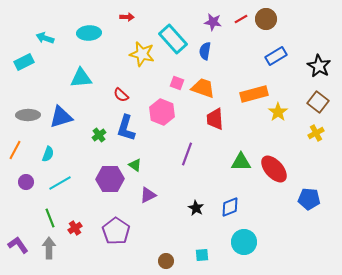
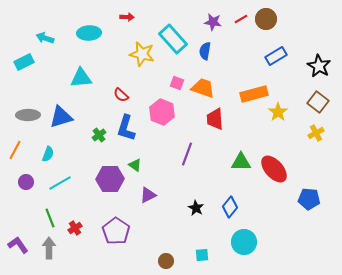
blue diamond at (230, 207): rotated 30 degrees counterclockwise
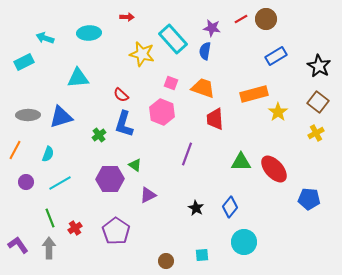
purple star at (213, 22): moved 1 px left, 6 px down
cyan triangle at (81, 78): moved 3 px left
pink square at (177, 83): moved 6 px left
blue L-shape at (126, 128): moved 2 px left, 4 px up
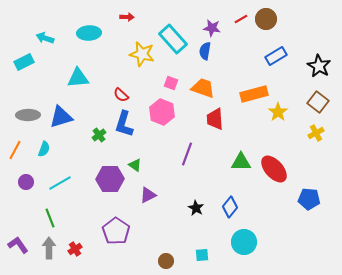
cyan semicircle at (48, 154): moved 4 px left, 5 px up
red cross at (75, 228): moved 21 px down
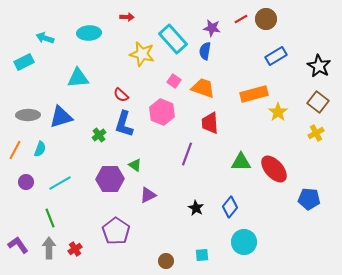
pink square at (171, 83): moved 3 px right, 2 px up; rotated 16 degrees clockwise
red trapezoid at (215, 119): moved 5 px left, 4 px down
cyan semicircle at (44, 149): moved 4 px left
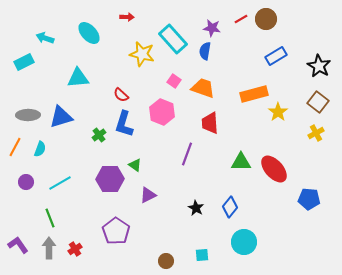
cyan ellipse at (89, 33): rotated 50 degrees clockwise
orange line at (15, 150): moved 3 px up
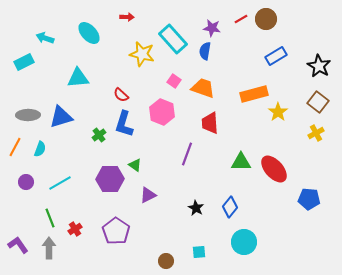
red cross at (75, 249): moved 20 px up
cyan square at (202, 255): moved 3 px left, 3 px up
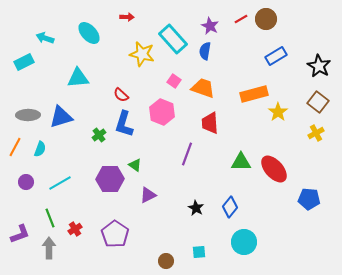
purple star at (212, 28): moved 2 px left, 2 px up; rotated 18 degrees clockwise
purple pentagon at (116, 231): moved 1 px left, 3 px down
purple L-shape at (18, 245): moved 2 px right, 11 px up; rotated 105 degrees clockwise
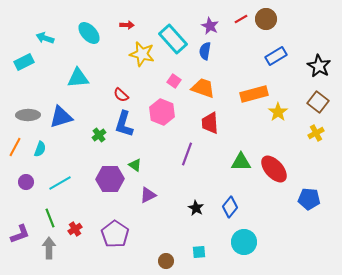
red arrow at (127, 17): moved 8 px down
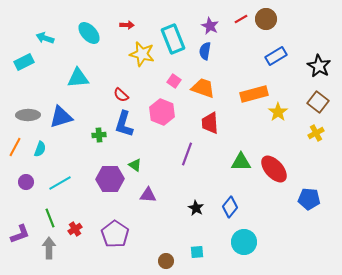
cyan rectangle at (173, 39): rotated 20 degrees clockwise
green cross at (99, 135): rotated 32 degrees clockwise
purple triangle at (148, 195): rotated 30 degrees clockwise
cyan square at (199, 252): moved 2 px left
